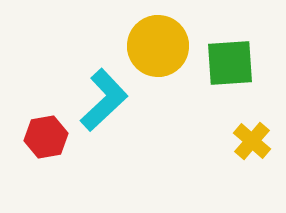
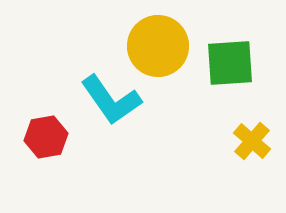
cyan L-shape: moved 7 px right; rotated 98 degrees clockwise
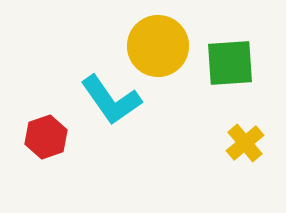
red hexagon: rotated 9 degrees counterclockwise
yellow cross: moved 7 px left, 2 px down; rotated 9 degrees clockwise
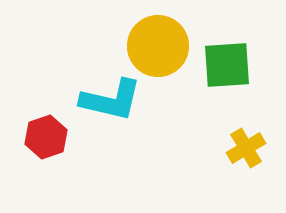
green square: moved 3 px left, 2 px down
cyan L-shape: rotated 42 degrees counterclockwise
yellow cross: moved 1 px right, 5 px down; rotated 9 degrees clockwise
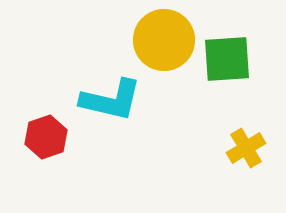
yellow circle: moved 6 px right, 6 px up
green square: moved 6 px up
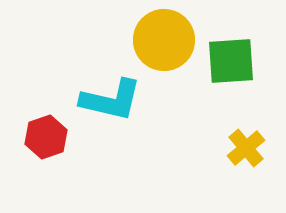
green square: moved 4 px right, 2 px down
yellow cross: rotated 9 degrees counterclockwise
